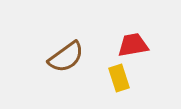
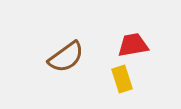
yellow rectangle: moved 3 px right, 1 px down
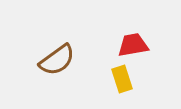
brown semicircle: moved 9 px left, 3 px down
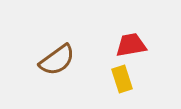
red trapezoid: moved 2 px left
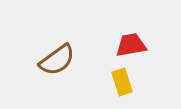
yellow rectangle: moved 3 px down
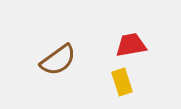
brown semicircle: moved 1 px right
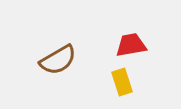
brown semicircle: rotated 6 degrees clockwise
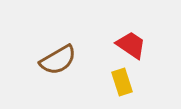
red trapezoid: rotated 44 degrees clockwise
